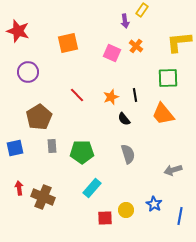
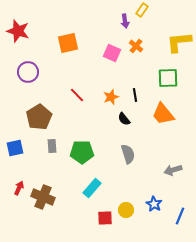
red arrow: rotated 32 degrees clockwise
blue line: rotated 12 degrees clockwise
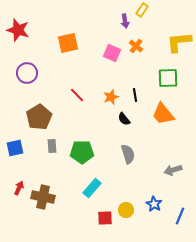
red star: moved 1 px up
purple circle: moved 1 px left, 1 px down
brown cross: rotated 10 degrees counterclockwise
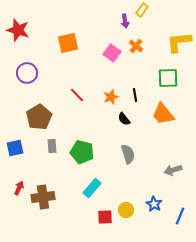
pink square: rotated 12 degrees clockwise
green pentagon: rotated 15 degrees clockwise
brown cross: rotated 20 degrees counterclockwise
red square: moved 1 px up
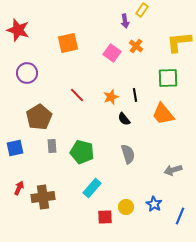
yellow circle: moved 3 px up
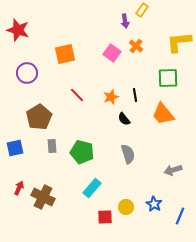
orange square: moved 3 px left, 11 px down
brown cross: rotated 35 degrees clockwise
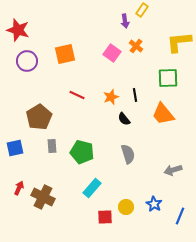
purple circle: moved 12 px up
red line: rotated 21 degrees counterclockwise
